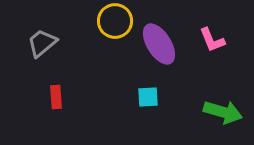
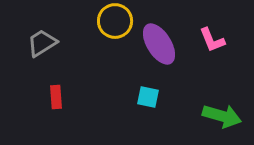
gray trapezoid: rotated 8 degrees clockwise
cyan square: rotated 15 degrees clockwise
green arrow: moved 1 px left, 4 px down
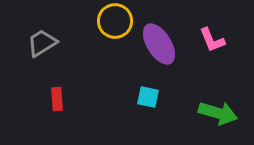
red rectangle: moved 1 px right, 2 px down
green arrow: moved 4 px left, 3 px up
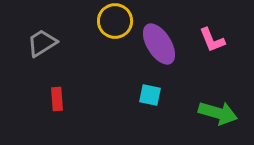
cyan square: moved 2 px right, 2 px up
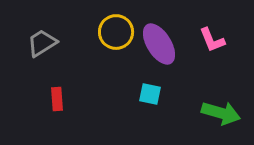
yellow circle: moved 1 px right, 11 px down
cyan square: moved 1 px up
green arrow: moved 3 px right
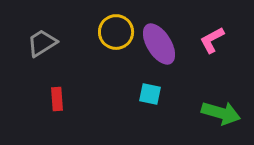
pink L-shape: rotated 84 degrees clockwise
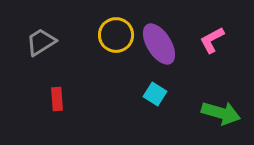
yellow circle: moved 3 px down
gray trapezoid: moved 1 px left, 1 px up
cyan square: moved 5 px right; rotated 20 degrees clockwise
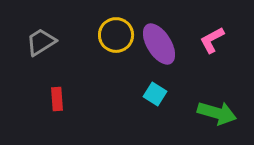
green arrow: moved 4 px left
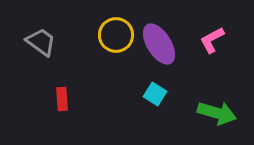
gray trapezoid: rotated 68 degrees clockwise
red rectangle: moved 5 px right
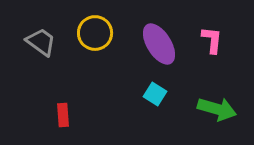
yellow circle: moved 21 px left, 2 px up
pink L-shape: rotated 124 degrees clockwise
red rectangle: moved 1 px right, 16 px down
green arrow: moved 4 px up
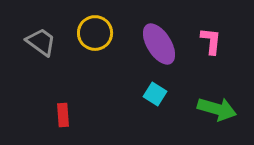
pink L-shape: moved 1 px left, 1 px down
